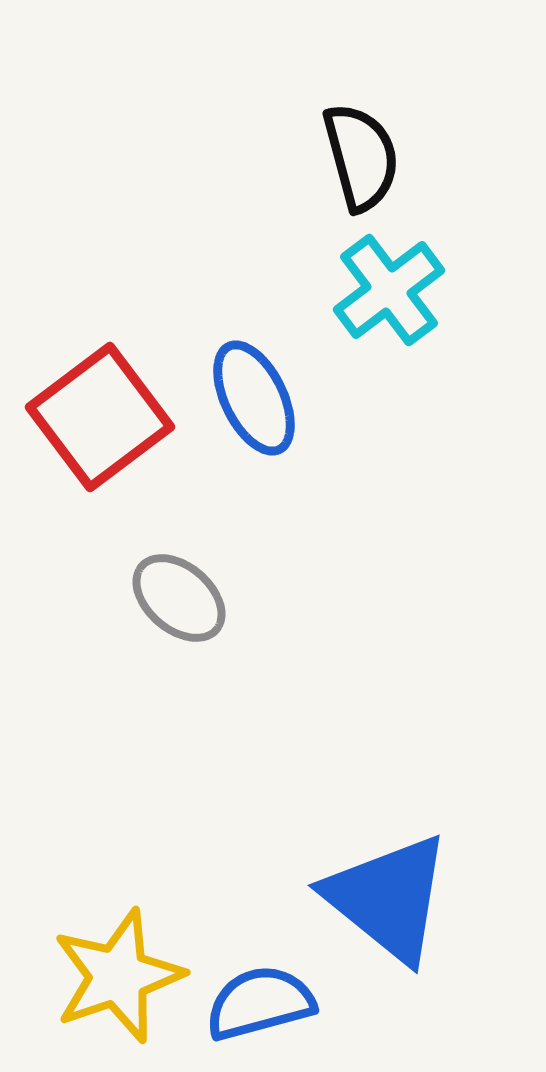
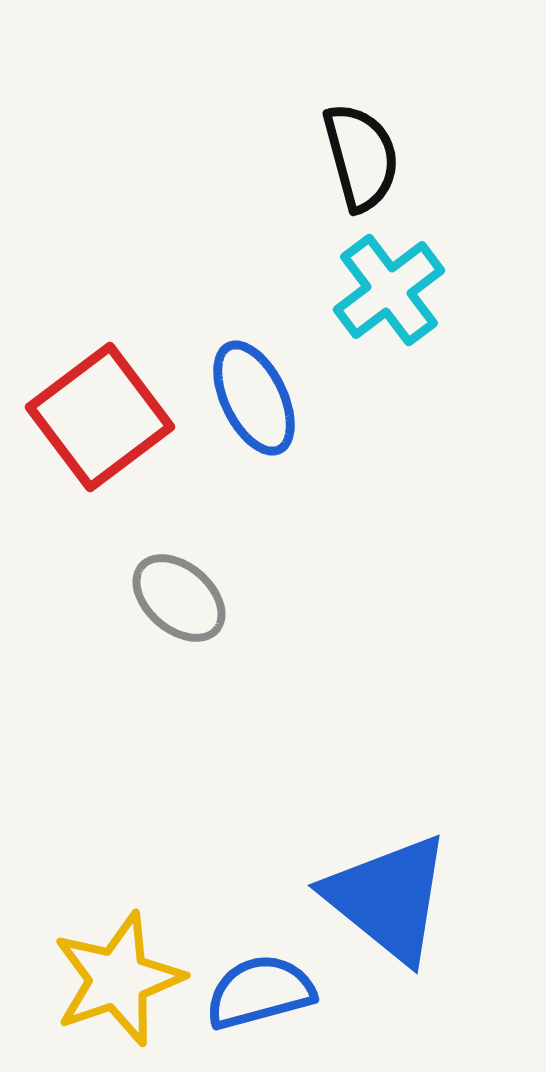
yellow star: moved 3 px down
blue semicircle: moved 11 px up
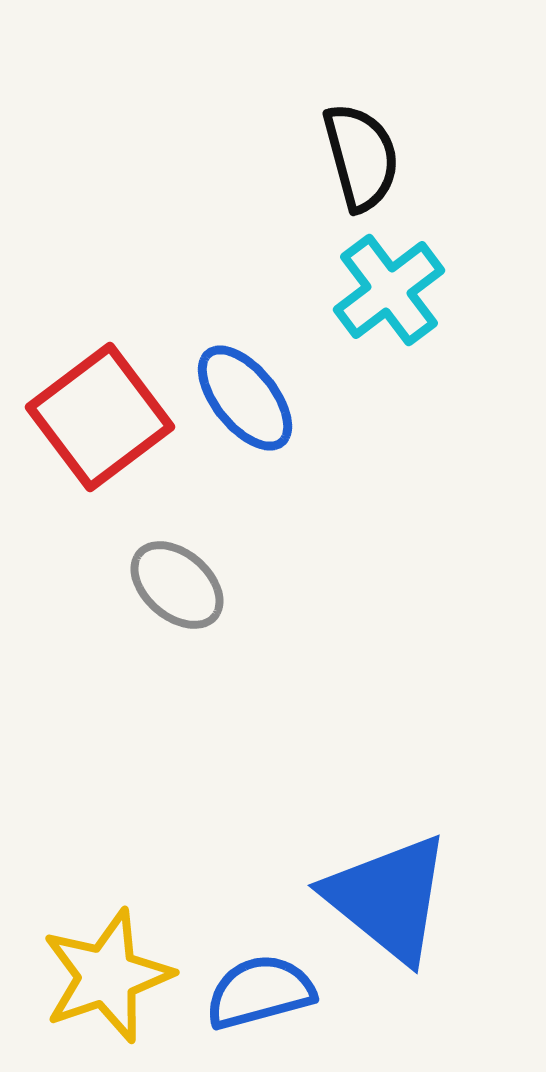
blue ellipse: moved 9 px left; rotated 13 degrees counterclockwise
gray ellipse: moved 2 px left, 13 px up
yellow star: moved 11 px left, 3 px up
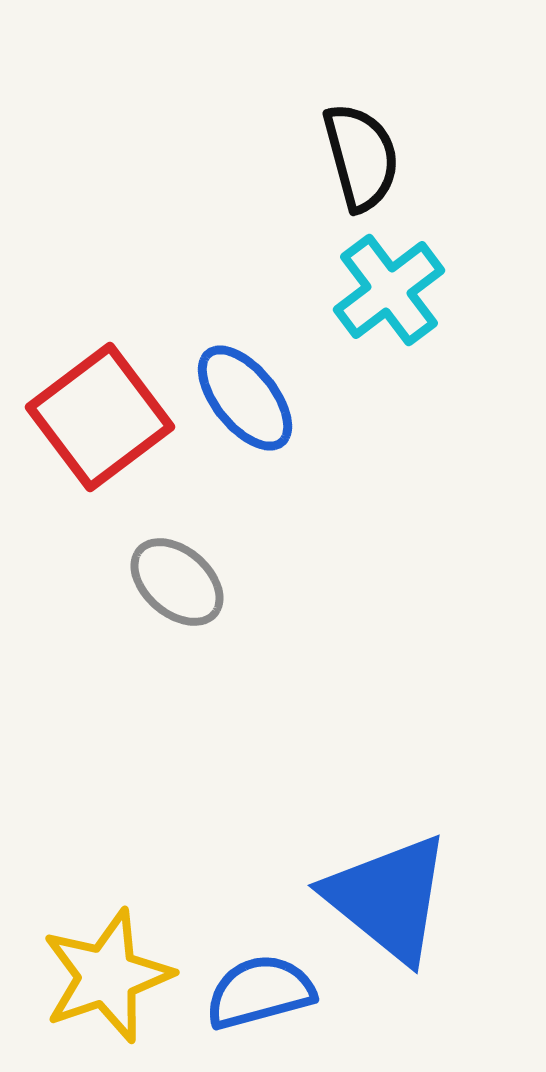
gray ellipse: moved 3 px up
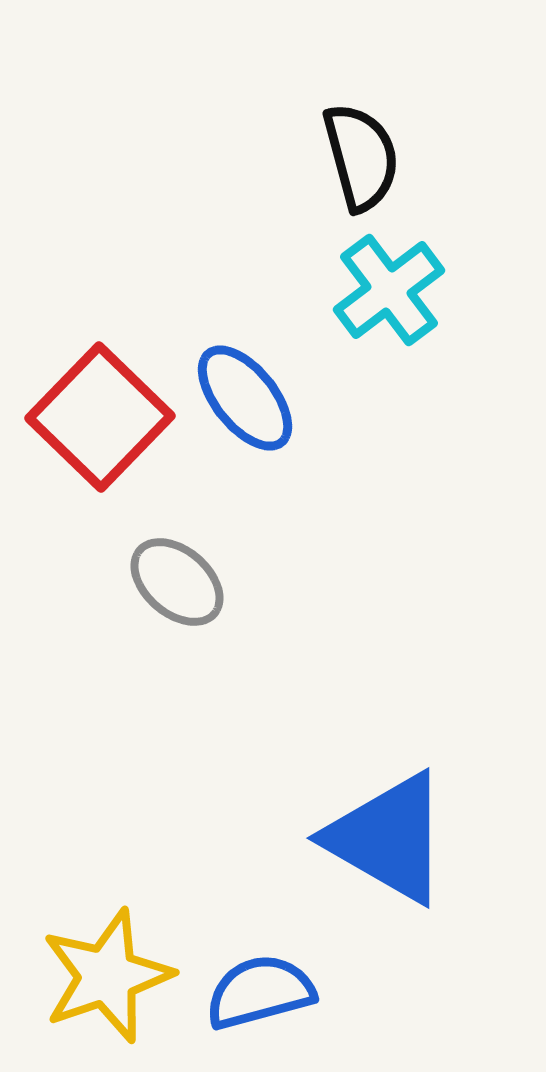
red square: rotated 9 degrees counterclockwise
blue triangle: moved 60 px up; rotated 9 degrees counterclockwise
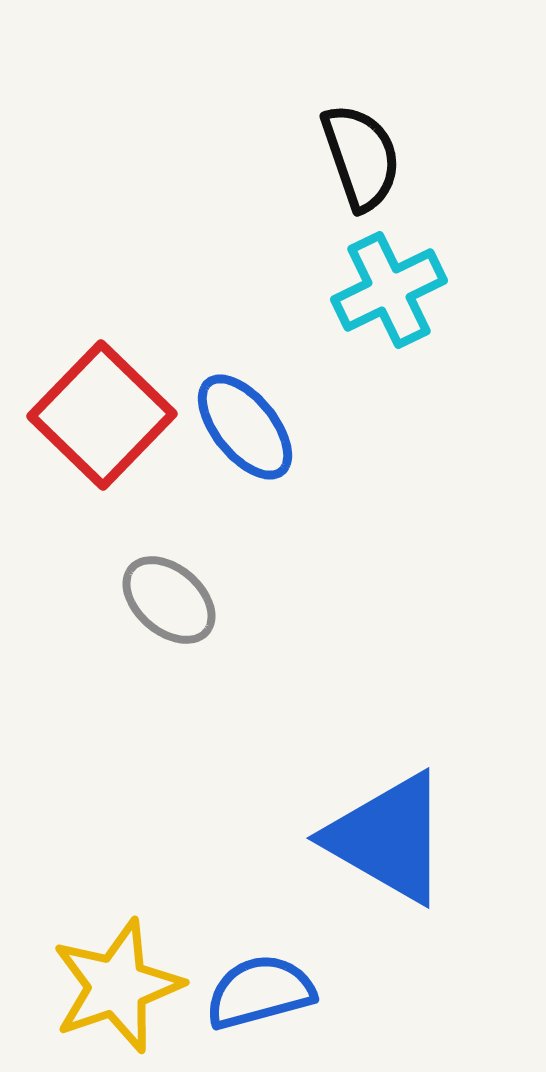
black semicircle: rotated 4 degrees counterclockwise
cyan cross: rotated 11 degrees clockwise
blue ellipse: moved 29 px down
red square: moved 2 px right, 2 px up
gray ellipse: moved 8 px left, 18 px down
yellow star: moved 10 px right, 10 px down
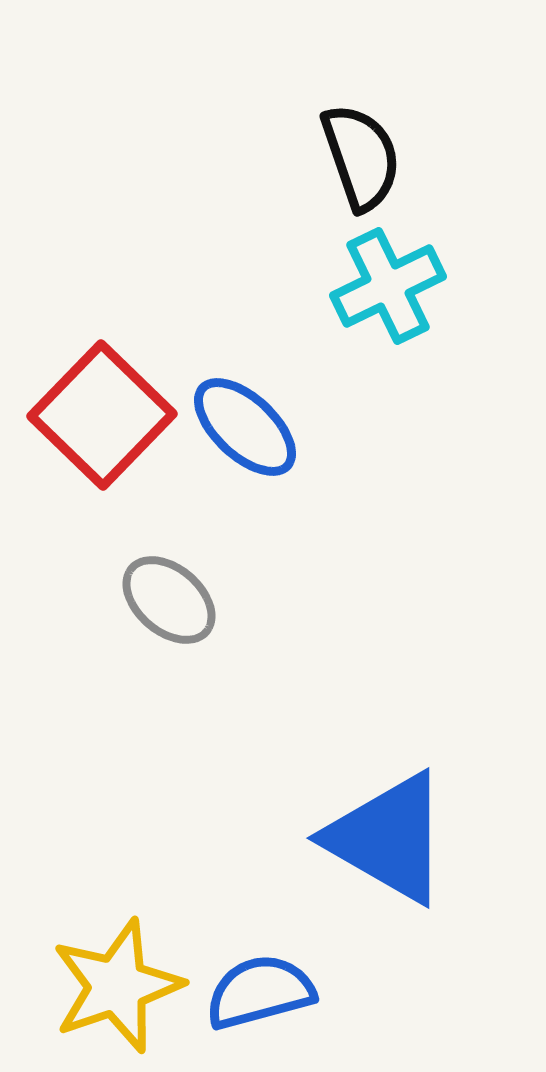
cyan cross: moved 1 px left, 4 px up
blue ellipse: rotated 8 degrees counterclockwise
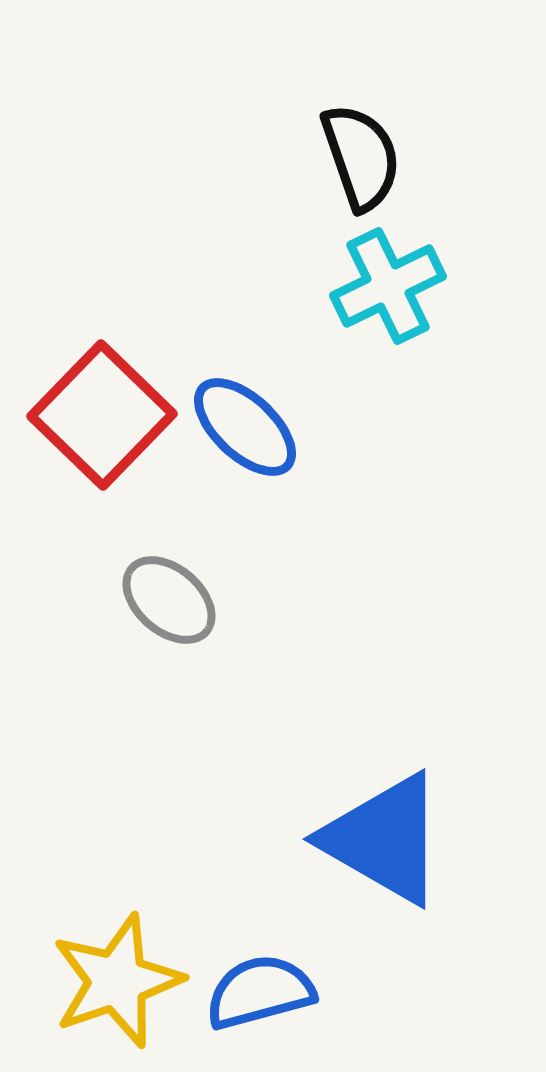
blue triangle: moved 4 px left, 1 px down
yellow star: moved 5 px up
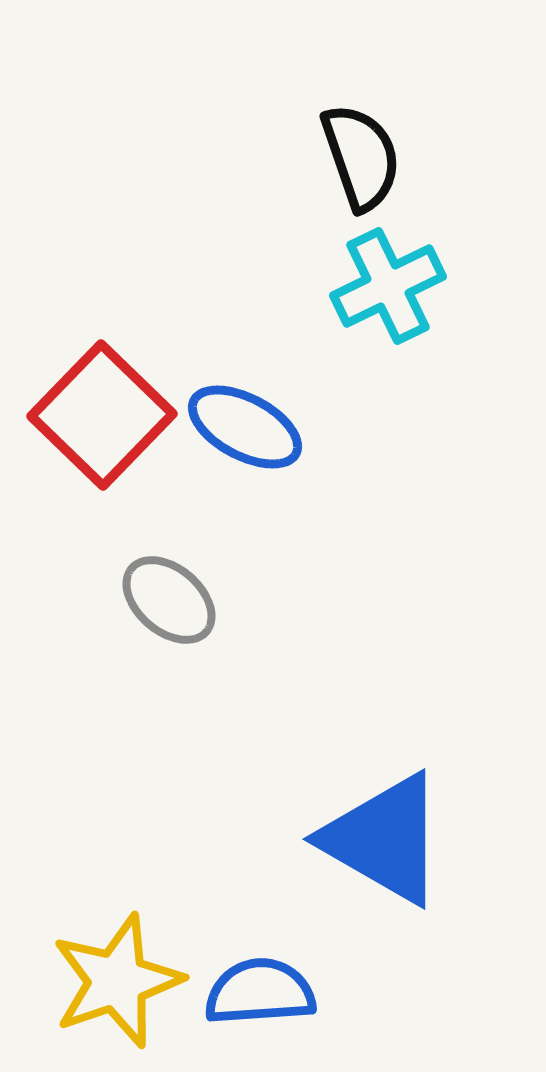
blue ellipse: rotated 15 degrees counterclockwise
blue semicircle: rotated 11 degrees clockwise
